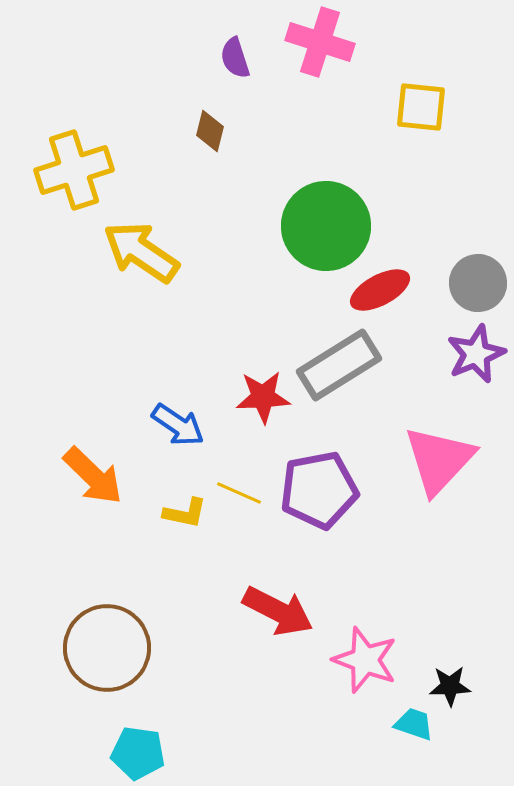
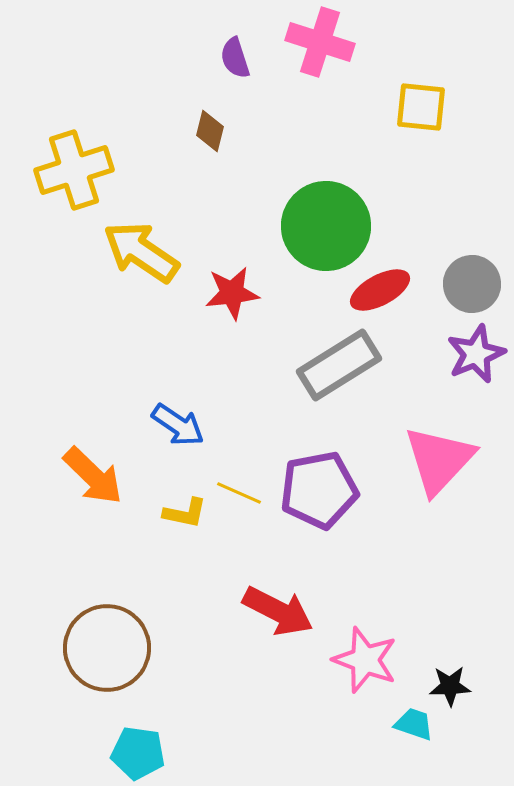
gray circle: moved 6 px left, 1 px down
red star: moved 31 px left, 104 px up; rotated 4 degrees counterclockwise
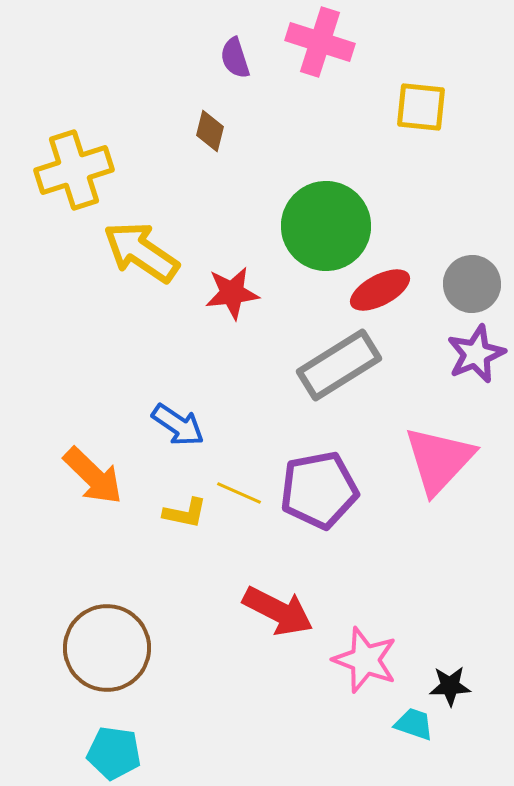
cyan pentagon: moved 24 px left
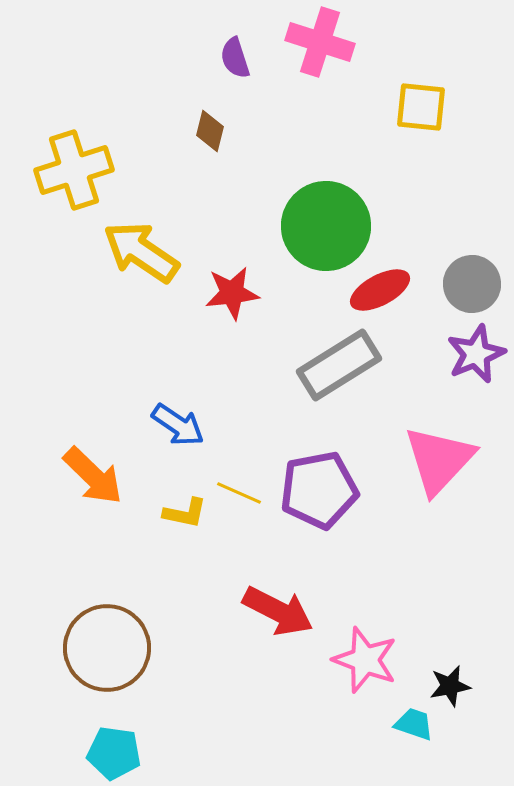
black star: rotated 9 degrees counterclockwise
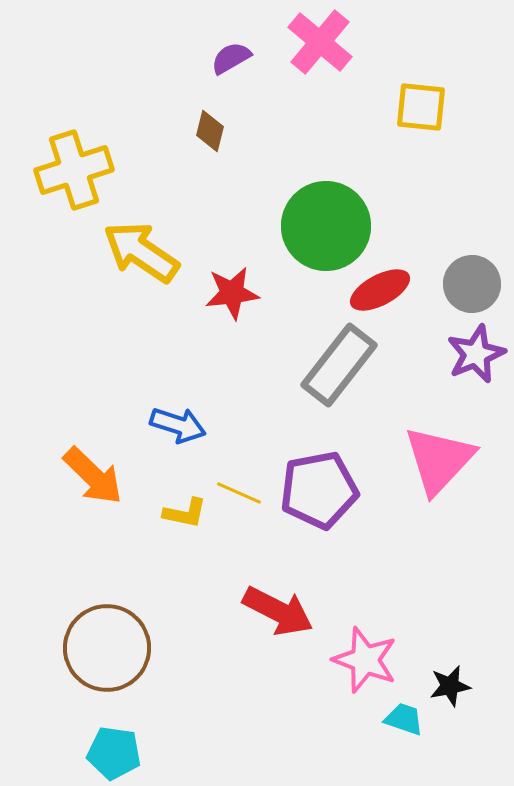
pink cross: rotated 22 degrees clockwise
purple semicircle: moved 4 px left; rotated 78 degrees clockwise
gray rectangle: rotated 20 degrees counterclockwise
blue arrow: rotated 16 degrees counterclockwise
cyan trapezoid: moved 10 px left, 5 px up
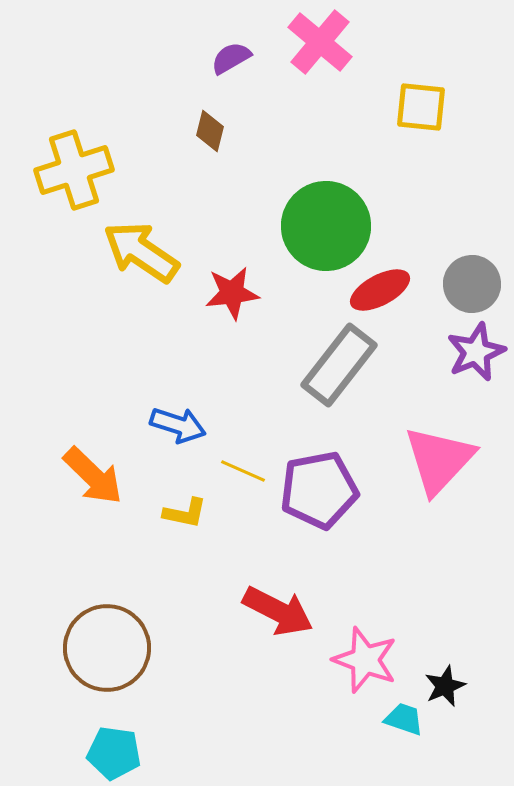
purple star: moved 2 px up
yellow line: moved 4 px right, 22 px up
black star: moved 5 px left; rotated 12 degrees counterclockwise
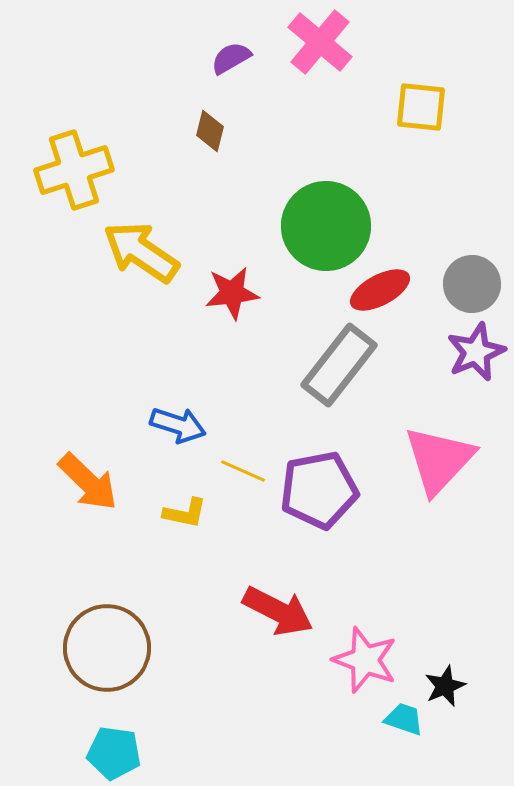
orange arrow: moved 5 px left, 6 px down
